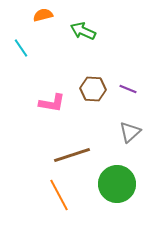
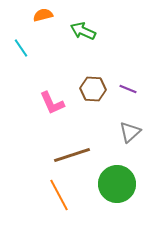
pink L-shape: rotated 56 degrees clockwise
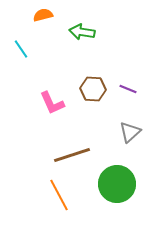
green arrow: moved 1 px left, 1 px down; rotated 15 degrees counterclockwise
cyan line: moved 1 px down
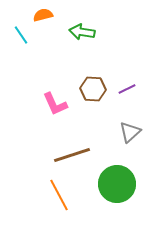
cyan line: moved 14 px up
purple line: moved 1 px left; rotated 48 degrees counterclockwise
pink L-shape: moved 3 px right, 1 px down
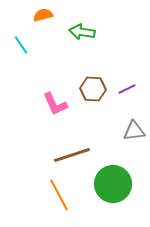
cyan line: moved 10 px down
gray triangle: moved 4 px right, 1 px up; rotated 35 degrees clockwise
green circle: moved 4 px left
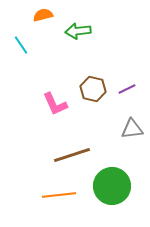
green arrow: moved 4 px left, 1 px up; rotated 15 degrees counterclockwise
brown hexagon: rotated 10 degrees clockwise
gray triangle: moved 2 px left, 2 px up
green circle: moved 1 px left, 2 px down
orange line: rotated 68 degrees counterclockwise
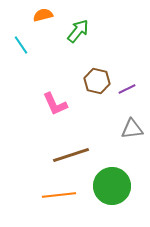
green arrow: rotated 135 degrees clockwise
brown hexagon: moved 4 px right, 8 px up
brown line: moved 1 px left
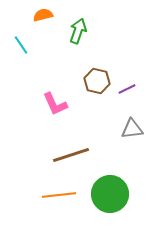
green arrow: rotated 20 degrees counterclockwise
green circle: moved 2 px left, 8 px down
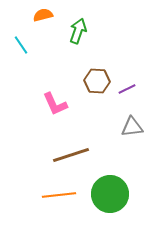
brown hexagon: rotated 10 degrees counterclockwise
gray triangle: moved 2 px up
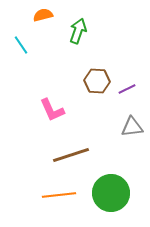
pink L-shape: moved 3 px left, 6 px down
green circle: moved 1 px right, 1 px up
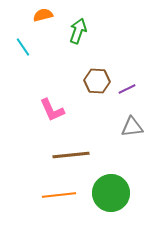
cyan line: moved 2 px right, 2 px down
brown line: rotated 12 degrees clockwise
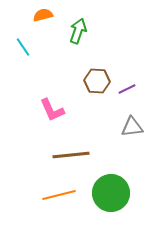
orange line: rotated 8 degrees counterclockwise
